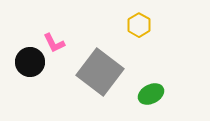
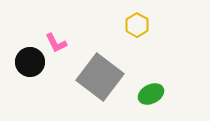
yellow hexagon: moved 2 px left
pink L-shape: moved 2 px right
gray square: moved 5 px down
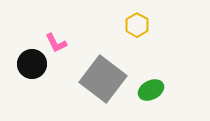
black circle: moved 2 px right, 2 px down
gray square: moved 3 px right, 2 px down
green ellipse: moved 4 px up
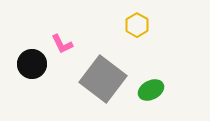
pink L-shape: moved 6 px right, 1 px down
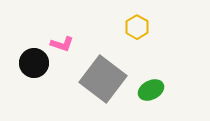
yellow hexagon: moved 2 px down
pink L-shape: rotated 45 degrees counterclockwise
black circle: moved 2 px right, 1 px up
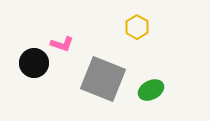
gray square: rotated 15 degrees counterclockwise
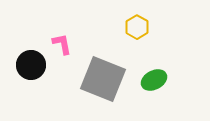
pink L-shape: rotated 120 degrees counterclockwise
black circle: moved 3 px left, 2 px down
green ellipse: moved 3 px right, 10 px up
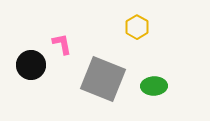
green ellipse: moved 6 px down; rotated 25 degrees clockwise
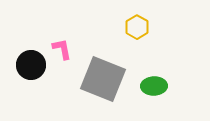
pink L-shape: moved 5 px down
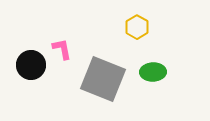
green ellipse: moved 1 px left, 14 px up
